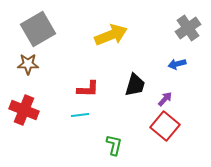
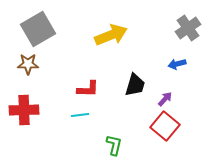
red cross: rotated 24 degrees counterclockwise
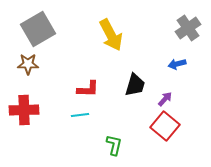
yellow arrow: rotated 84 degrees clockwise
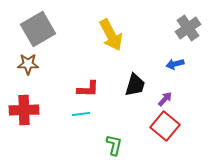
blue arrow: moved 2 px left
cyan line: moved 1 px right, 1 px up
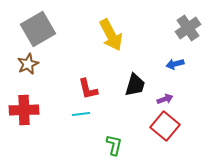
brown star: rotated 25 degrees counterclockwise
red L-shape: rotated 75 degrees clockwise
purple arrow: rotated 28 degrees clockwise
